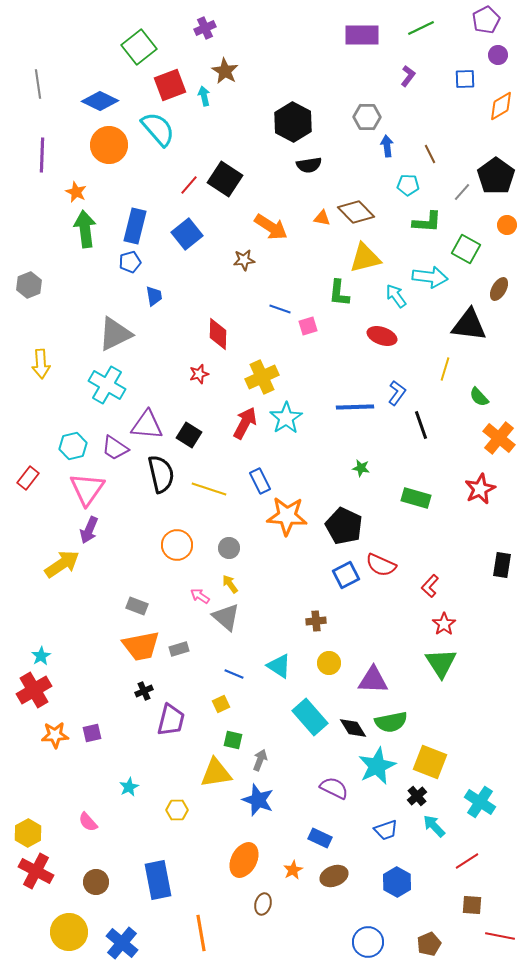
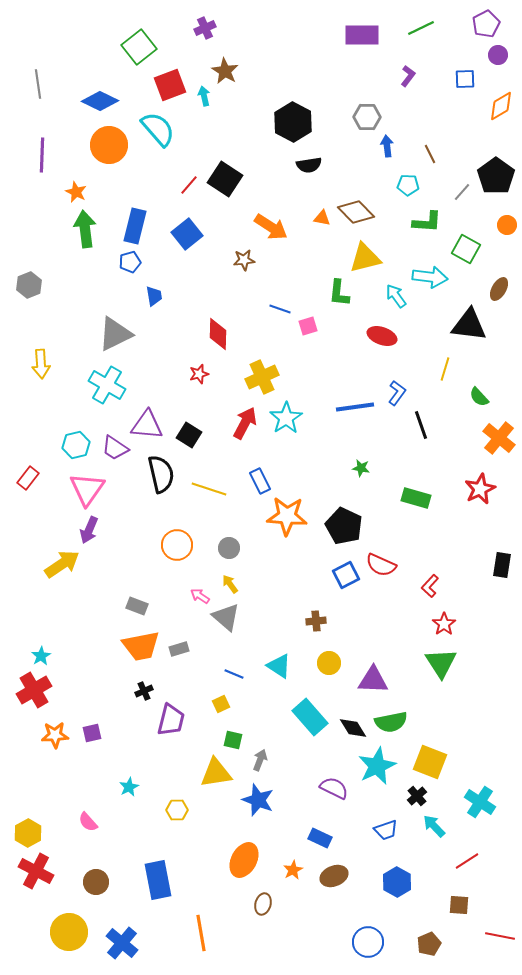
purple pentagon at (486, 20): moved 4 px down
blue line at (355, 407): rotated 6 degrees counterclockwise
cyan hexagon at (73, 446): moved 3 px right, 1 px up
brown square at (472, 905): moved 13 px left
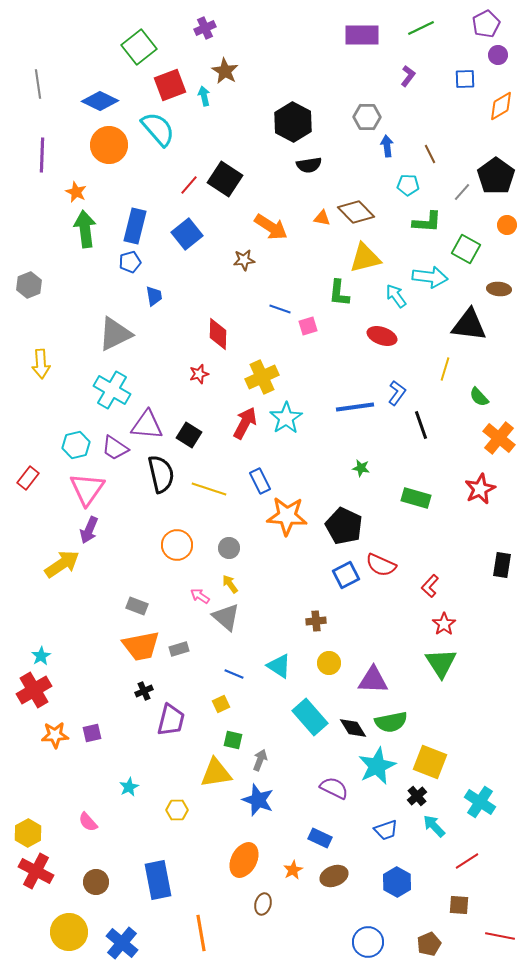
brown ellipse at (499, 289): rotated 65 degrees clockwise
cyan cross at (107, 385): moved 5 px right, 5 px down
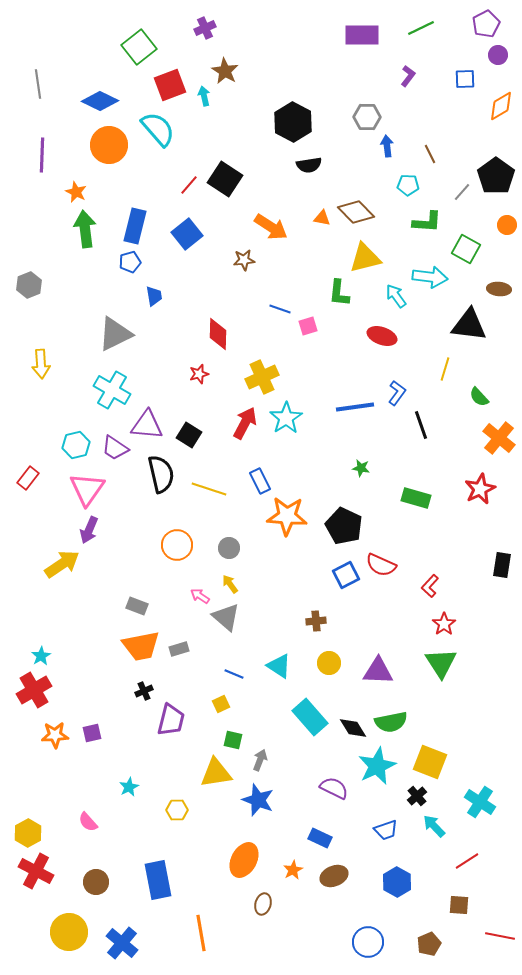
purple triangle at (373, 680): moved 5 px right, 9 px up
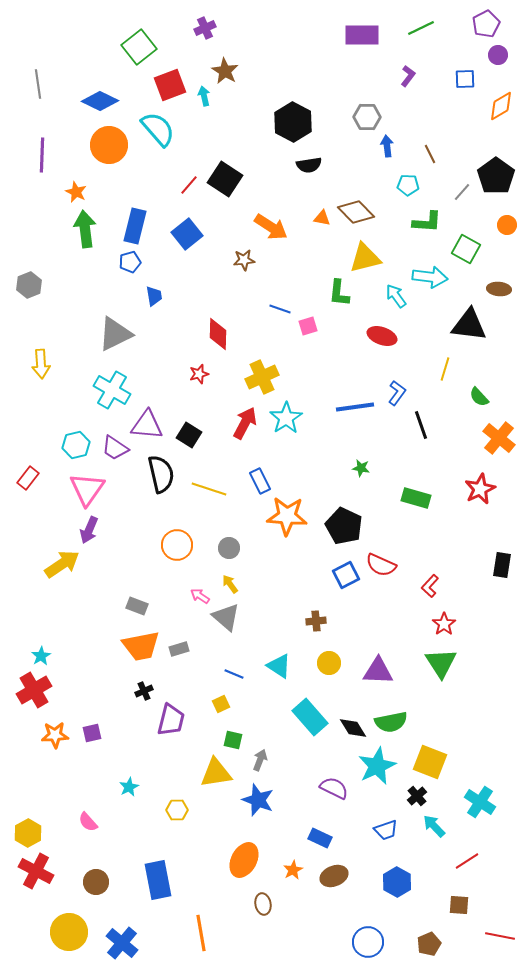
brown ellipse at (263, 904): rotated 25 degrees counterclockwise
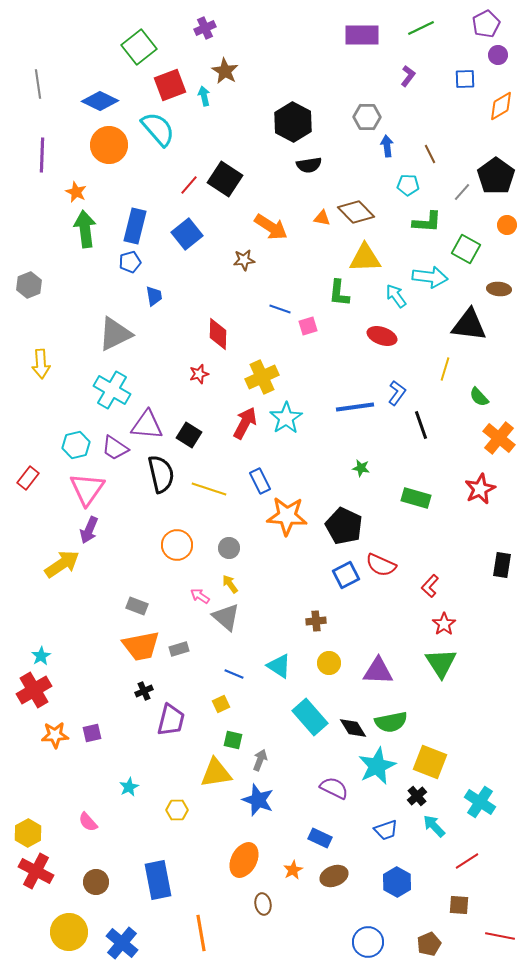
yellow triangle at (365, 258): rotated 12 degrees clockwise
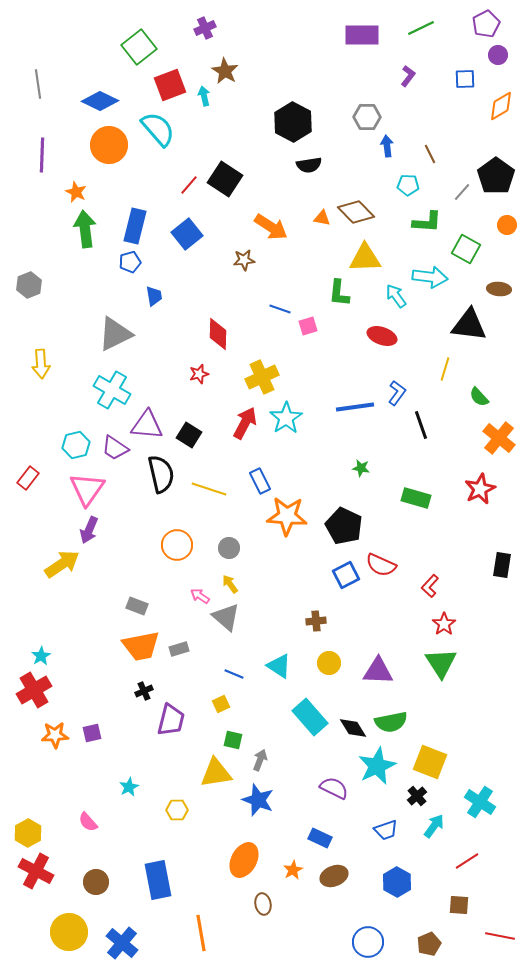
cyan arrow at (434, 826): rotated 80 degrees clockwise
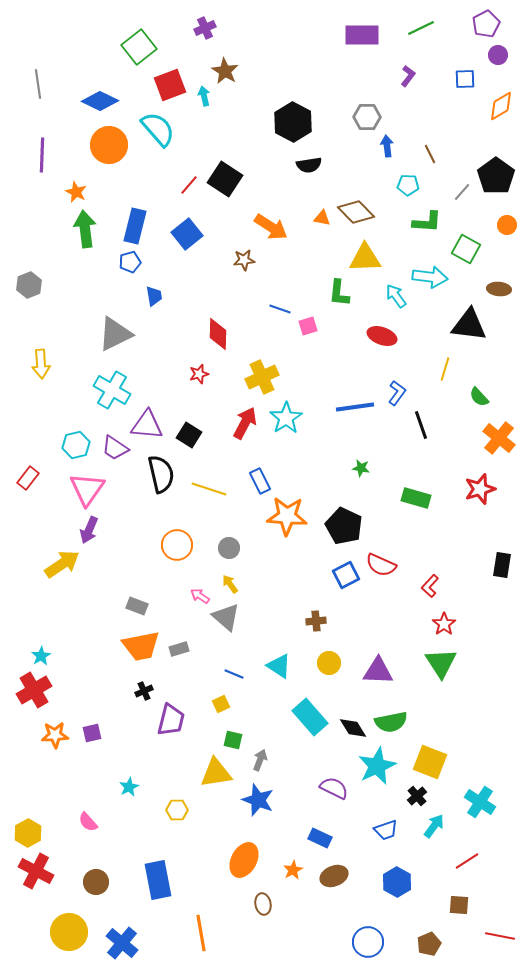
red star at (480, 489): rotated 8 degrees clockwise
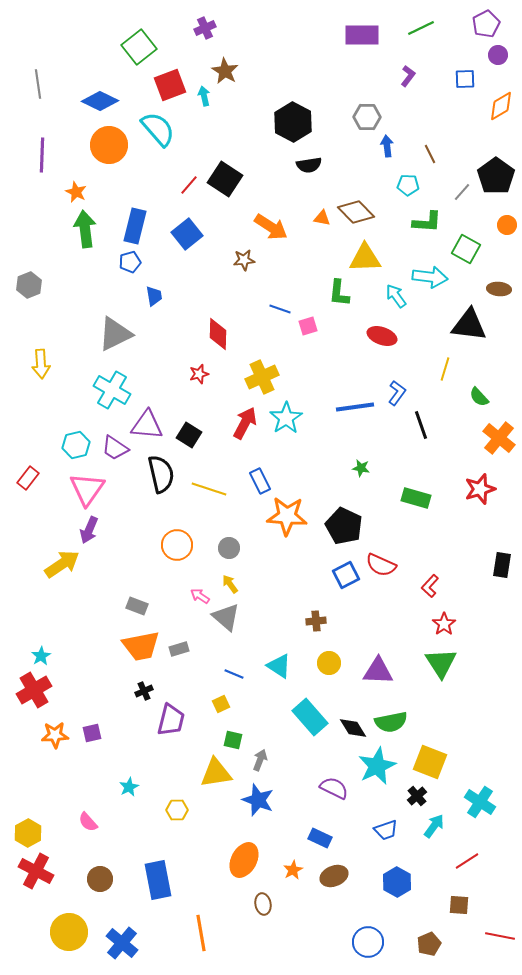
brown circle at (96, 882): moved 4 px right, 3 px up
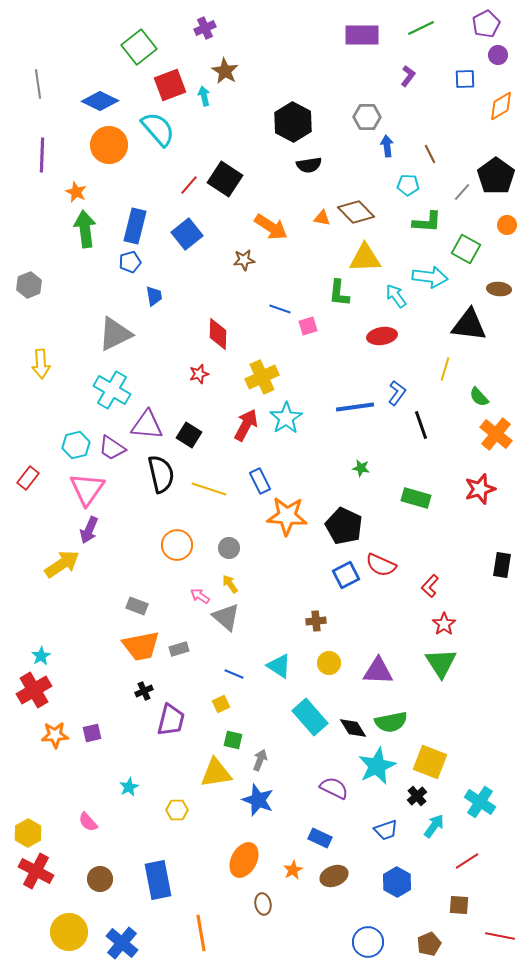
red ellipse at (382, 336): rotated 28 degrees counterclockwise
red arrow at (245, 423): moved 1 px right, 2 px down
orange cross at (499, 438): moved 3 px left, 4 px up
purple trapezoid at (115, 448): moved 3 px left
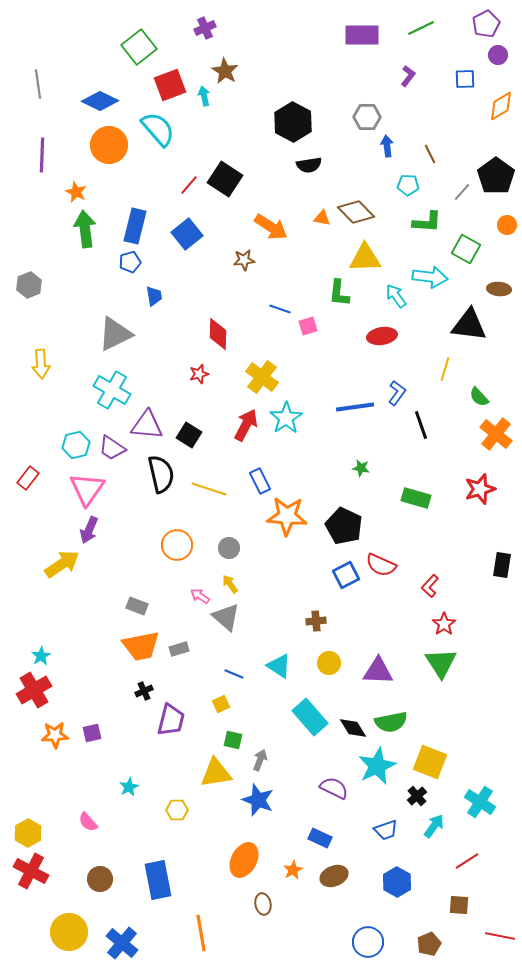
yellow cross at (262, 377): rotated 28 degrees counterclockwise
red cross at (36, 871): moved 5 px left
